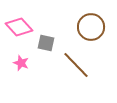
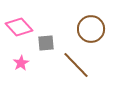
brown circle: moved 2 px down
gray square: rotated 18 degrees counterclockwise
pink star: rotated 21 degrees clockwise
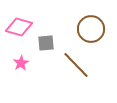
pink diamond: rotated 32 degrees counterclockwise
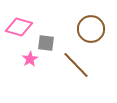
gray square: rotated 12 degrees clockwise
pink star: moved 9 px right, 4 px up
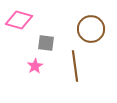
pink diamond: moved 7 px up
pink star: moved 5 px right, 7 px down
brown line: moved 1 px left, 1 px down; rotated 36 degrees clockwise
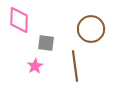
pink diamond: rotated 76 degrees clockwise
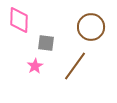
brown circle: moved 2 px up
brown line: rotated 44 degrees clockwise
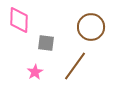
pink star: moved 6 px down
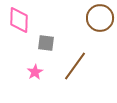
brown circle: moved 9 px right, 9 px up
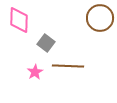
gray square: rotated 30 degrees clockwise
brown line: moved 7 px left; rotated 56 degrees clockwise
